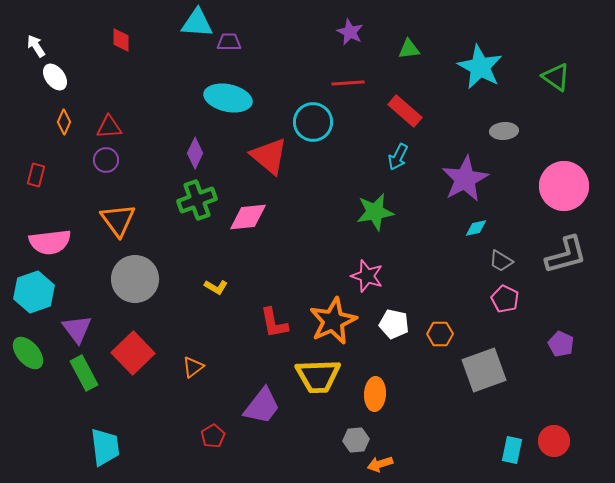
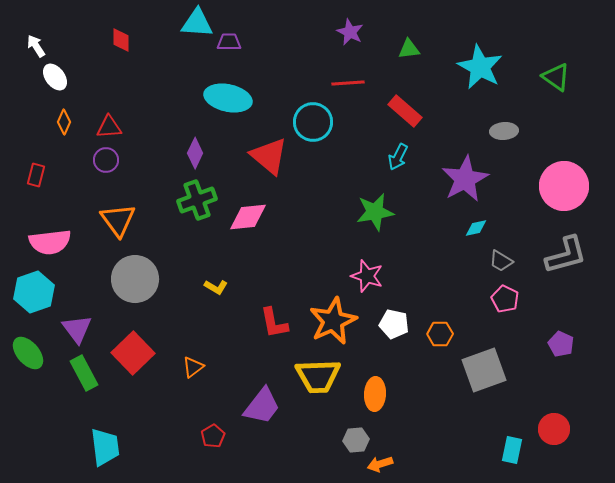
red circle at (554, 441): moved 12 px up
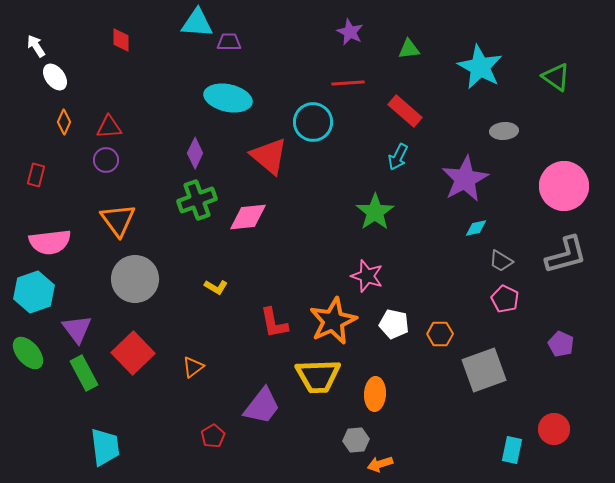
green star at (375, 212): rotated 24 degrees counterclockwise
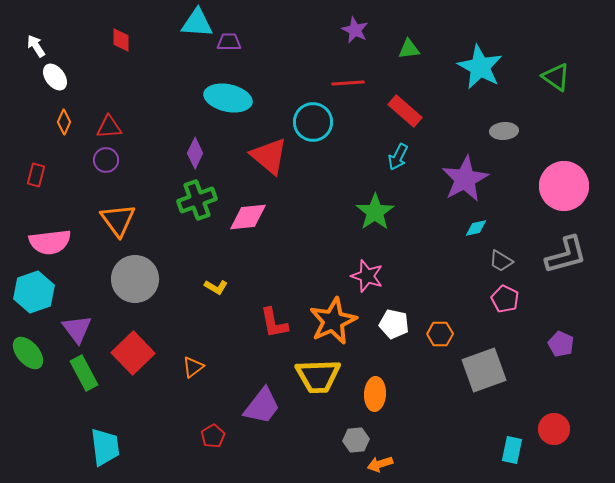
purple star at (350, 32): moved 5 px right, 2 px up
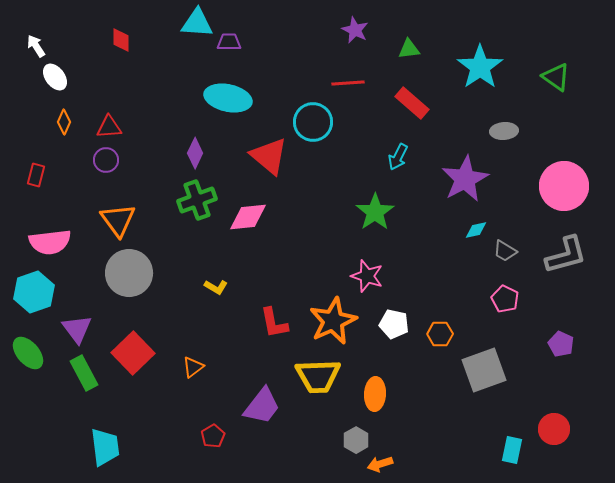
cyan star at (480, 67): rotated 9 degrees clockwise
red rectangle at (405, 111): moved 7 px right, 8 px up
cyan diamond at (476, 228): moved 2 px down
gray trapezoid at (501, 261): moved 4 px right, 10 px up
gray circle at (135, 279): moved 6 px left, 6 px up
gray hexagon at (356, 440): rotated 25 degrees counterclockwise
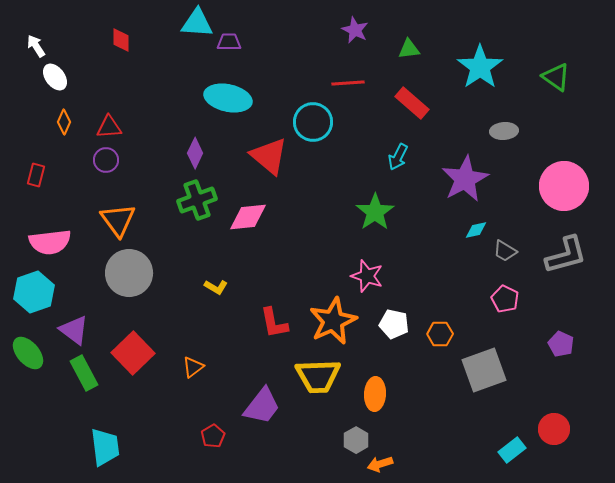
purple triangle at (77, 329): moved 3 px left, 1 px down; rotated 16 degrees counterclockwise
cyan rectangle at (512, 450): rotated 40 degrees clockwise
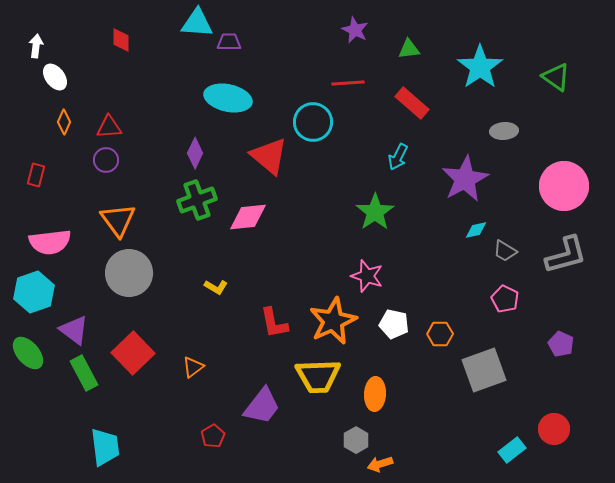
white arrow at (36, 46): rotated 40 degrees clockwise
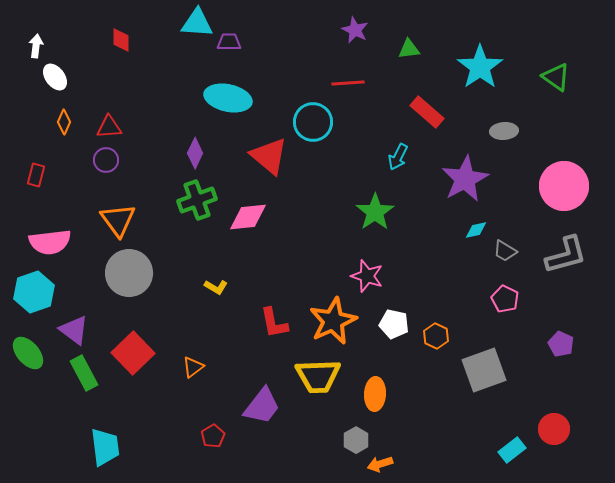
red rectangle at (412, 103): moved 15 px right, 9 px down
orange hexagon at (440, 334): moved 4 px left, 2 px down; rotated 25 degrees clockwise
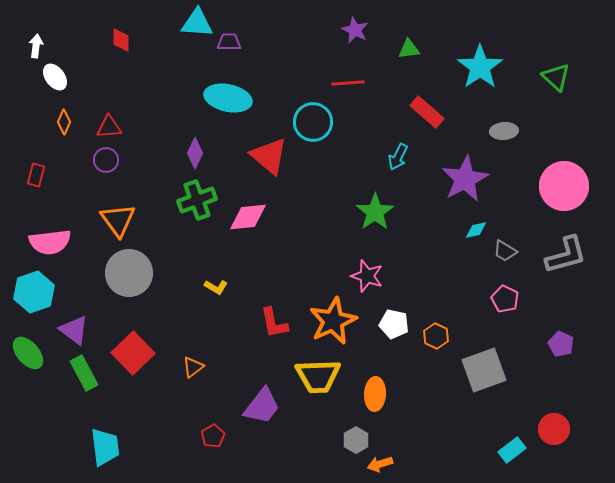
green triangle at (556, 77): rotated 8 degrees clockwise
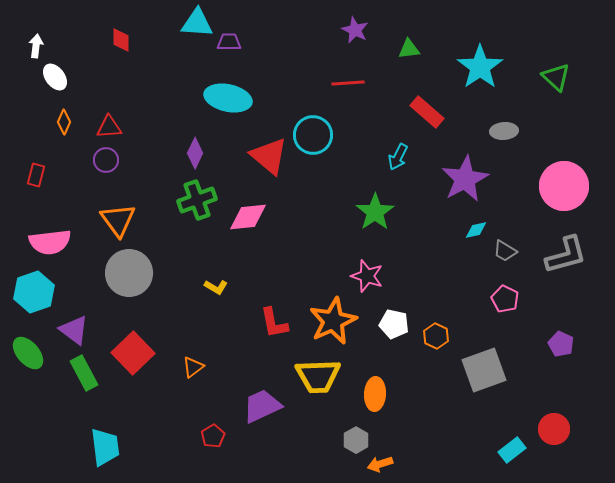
cyan circle at (313, 122): moved 13 px down
purple trapezoid at (262, 406): rotated 153 degrees counterclockwise
